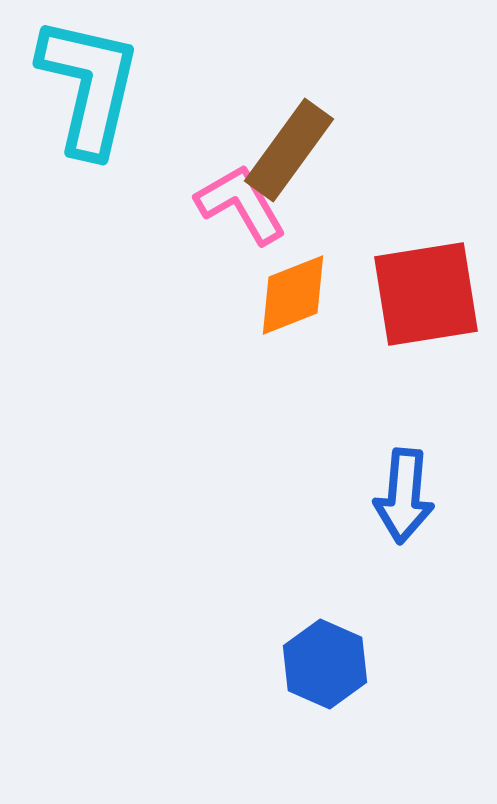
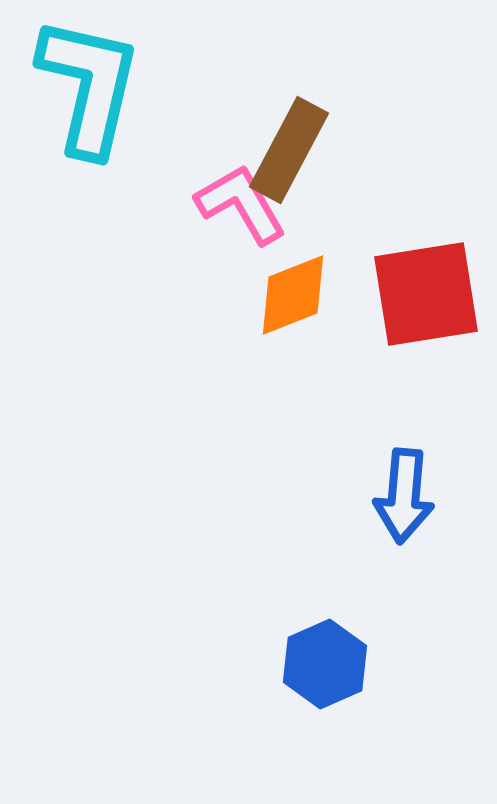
brown rectangle: rotated 8 degrees counterclockwise
blue hexagon: rotated 12 degrees clockwise
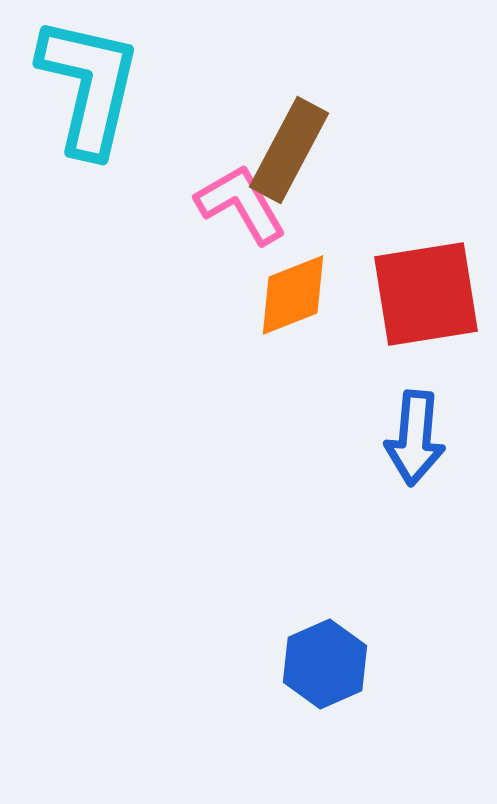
blue arrow: moved 11 px right, 58 px up
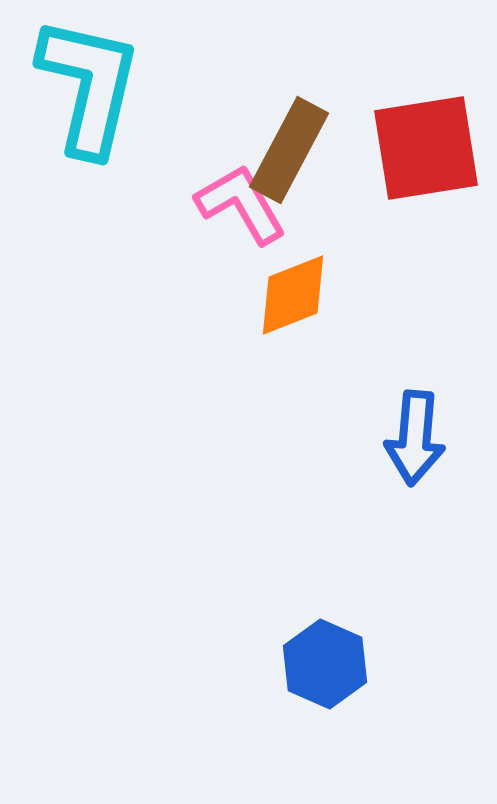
red square: moved 146 px up
blue hexagon: rotated 12 degrees counterclockwise
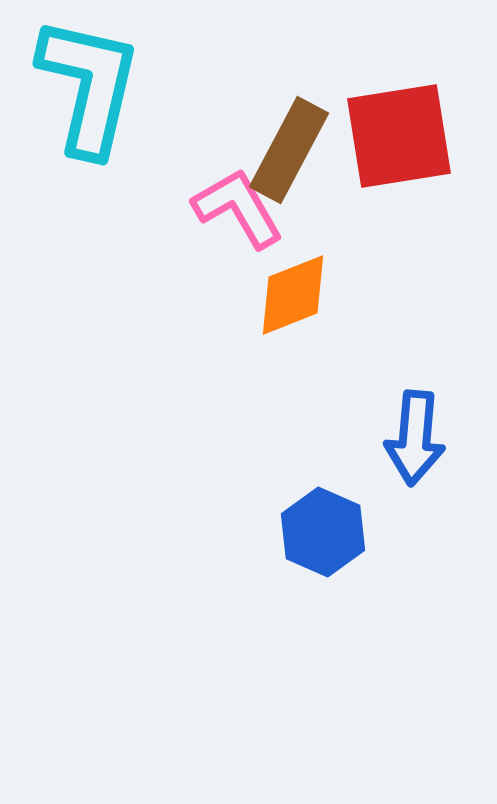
red square: moved 27 px left, 12 px up
pink L-shape: moved 3 px left, 4 px down
blue hexagon: moved 2 px left, 132 px up
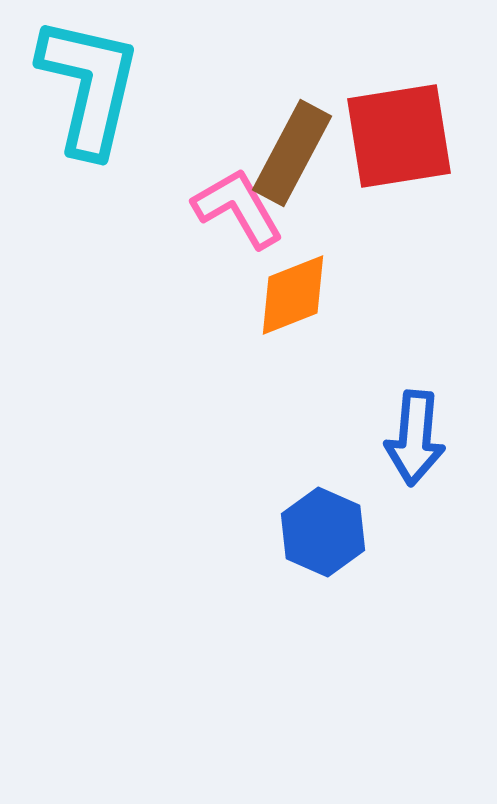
brown rectangle: moved 3 px right, 3 px down
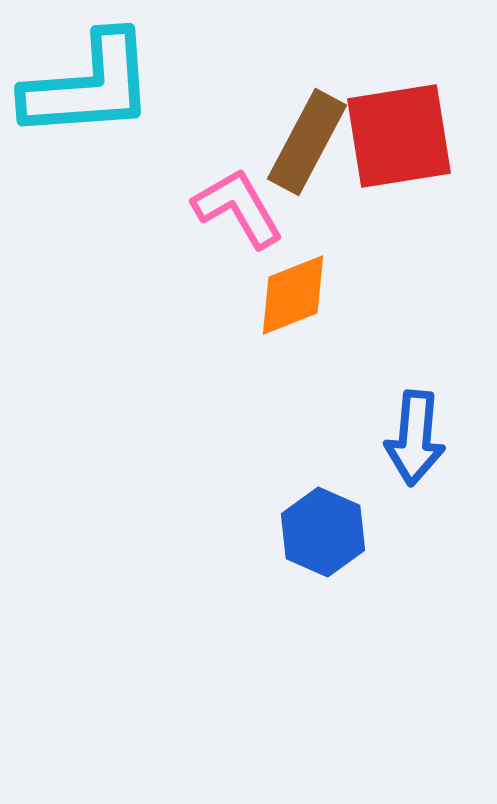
cyan L-shape: rotated 73 degrees clockwise
brown rectangle: moved 15 px right, 11 px up
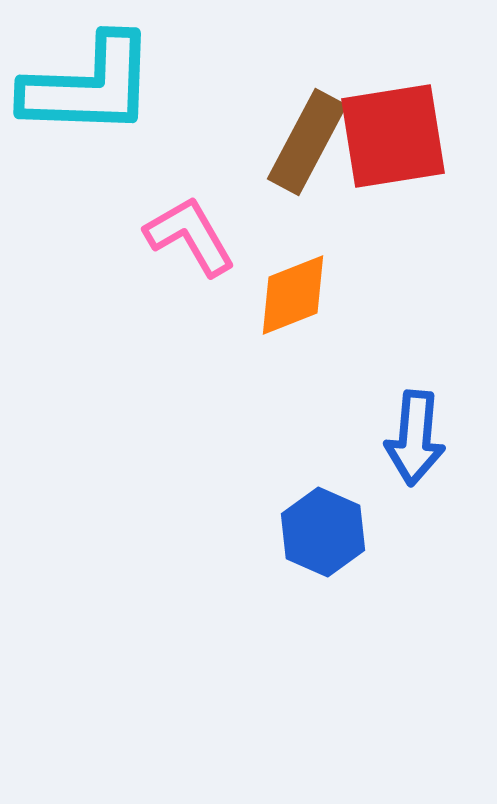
cyan L-shape: rotated 6 degrees clockwise
red square: moved 6 px left
pink L-shape: moved 48 px left, 28 px down
